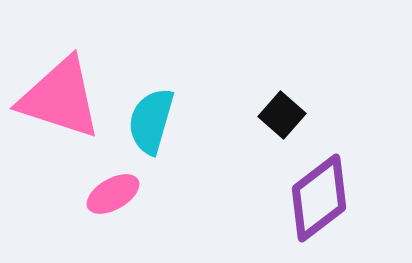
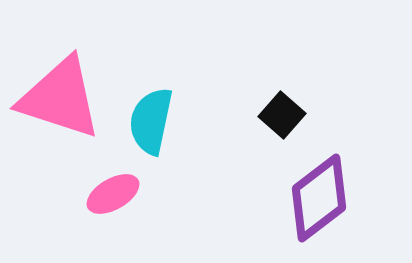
cyan semicircle: rotated 4 degrees counterclockwise
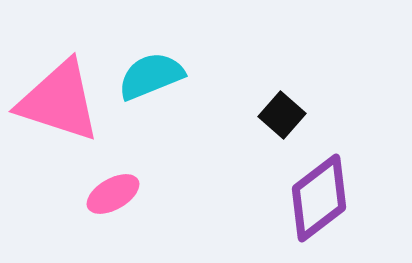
pink triangle: moved 1 px left, 3 px down
cyan semicircle: moved 45 px up; rotated 56 degrees clockwise
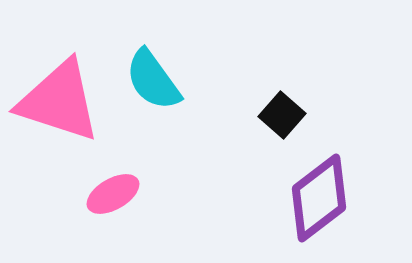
cyan semicircle: moved 2 px right, 4 px down; rotated 104 degrees counterclockwise
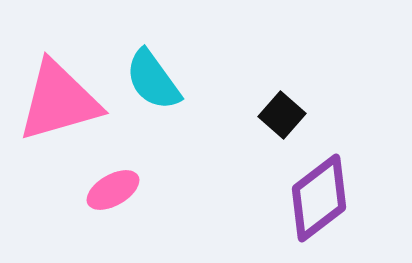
pink triangle: rotated 34 degrees counterclockwise
pink ellipse: moved 4 px up
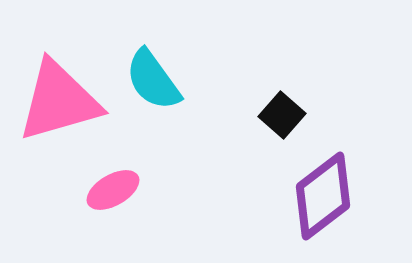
purple diamond: moved 4 px right, 2 px up
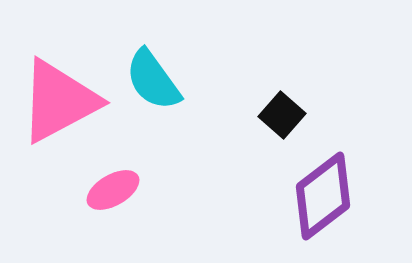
pink triangle: rotated 12 degrees counterclockwise
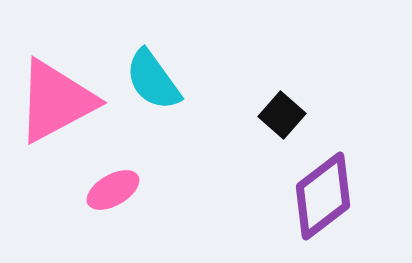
pink triangle: moved 3 px left
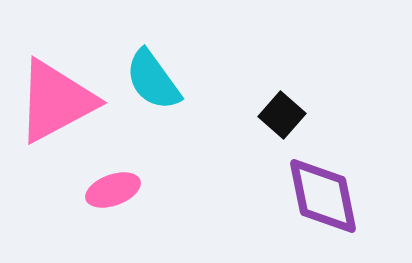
pink ellipse: rotated 10 degrees clockwise
purple diamond: rotated 64 degrees counterclockwise
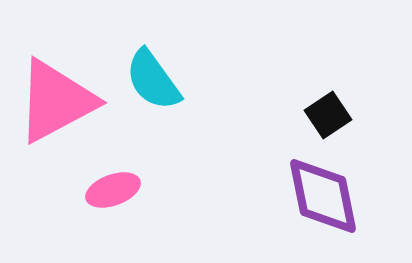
black square: moved 46 px right; rotated 15 degrees clockwise
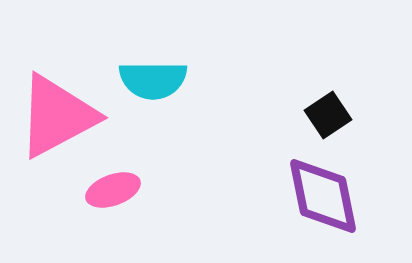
cyan semicircle: rotated 54 degrees counterclockwise
pink triangle: moved 1 px right, 15 px down
